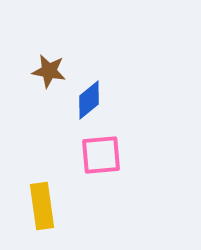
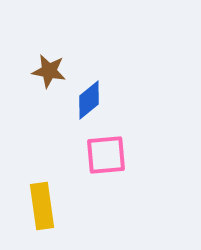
pink square: moved 5 px right
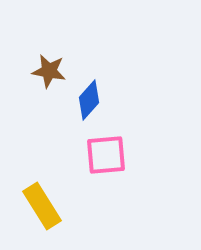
blue diamond: rotated 9 degrees counterclockwise
yellow rectangle: rotated 24 degrees counterclockwise
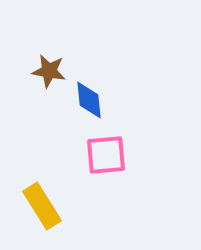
blue diamond: rotated 48 degrees counterclockwise
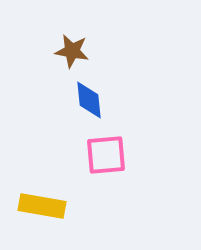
brown star: moved 23 px right, 20 px up
yellow rectangle: rotated 48 degrees counterclockwise
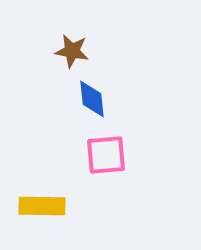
blue diamond: moved 3 px right, 1 px up
yellow rectangle: rotated 9 degrees counterclockwise
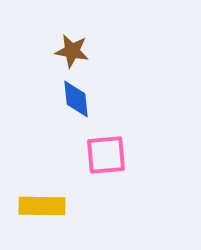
blue diamond: moved 16 px left
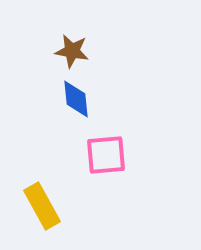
yellow rectangle: rotated 60 degrees clockwise
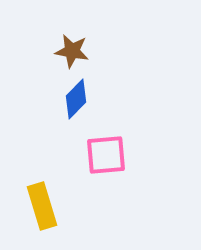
blue diamond: rotated 51 degrees clockwise
yellow rectangle: rotated 12 degrees clockwise
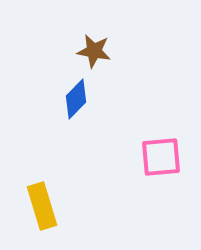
brown star: moved 22 px right
pink square: moved 55 px right, 2 px down
